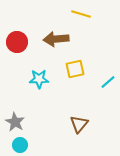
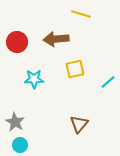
cyan star: moved 5 px left
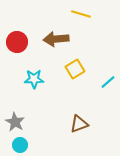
yellow square: rotated 18 degrees counterclockwise
brown triangle: rotated 30 degrees clockwise
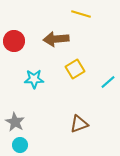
red circle: moved 3 px left, 1 px up
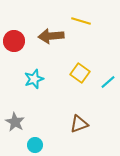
yellow line: moved 7 px down
brown arrow: moved 5 px left, 3 px up
yellow square: moved 5 px right, 4 px down; rotated 24 degrees counterclockwise
cyan star: rotated 18 degrees counterclockwise
cyan circle: moved 15 px right
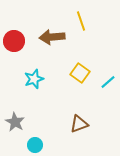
yellow line: rotated 54 degrees clockwise
brown arrow: moved 1 px right, 1 px down
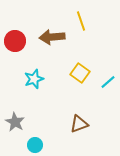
red circle: moved 1 px right
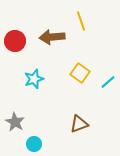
cyan circle: moved 1 px left, 1 px up
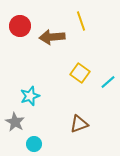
red circle: moved 5 px right, 15 px up
cyan star: moved 4 px left, 17 px down
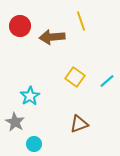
yellow square: moved 5 px left, 4 px down
cyan line: moved 1 px left, 1 px up
cyan star: rotated 12 degrees counterclockwise
